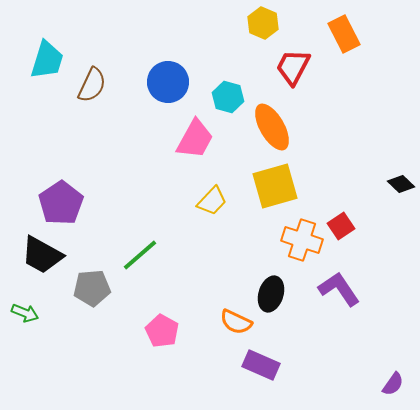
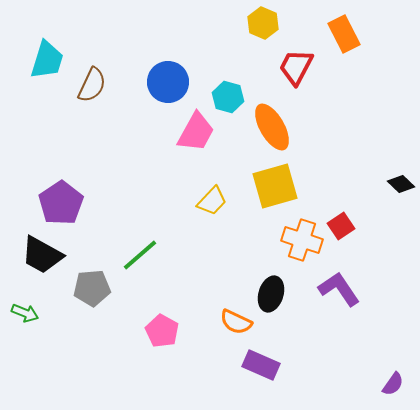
red trapezoid: moved 3 px right
pink trapezoid: moved 1 px right, 7 px up
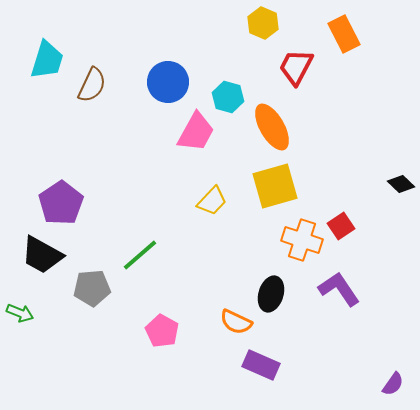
green arrow: moved 5 px left
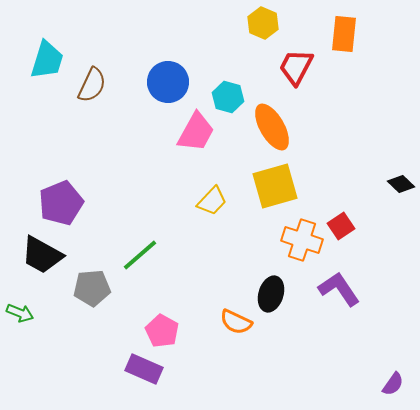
orange rectangle: rotated 33 degrees clockwise
purple pentagon: rotated 12 degrees clockwise
purple rectangle: moved 117 px left, 4 px down
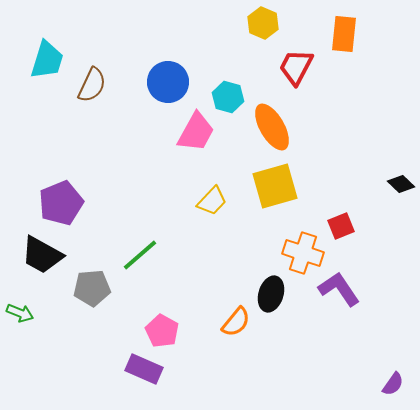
red square: rotated 12 degrees clockwise
orange cross: moved 1 px right, 13 px down
orange semicircle: rotated 76 degrees counterclockwise
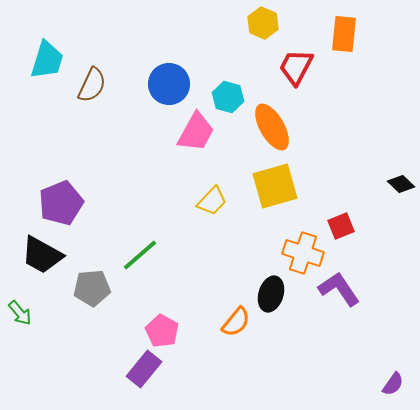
blue circle: moved 1 px right, 2 px down
green arrow: rotated 28 degrees clockwise
purple rectangle: rotated 75 degrees counterclockwise
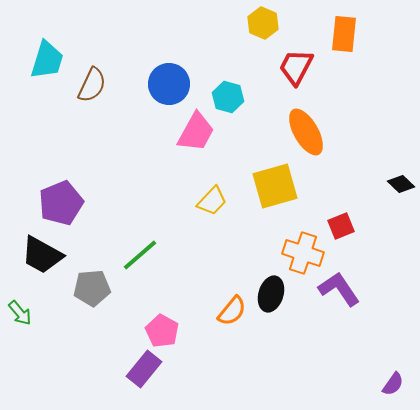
orange ellipse: moved 34 px right, 5 px down
orange semicircle: moved 4 px left, 11 px up
